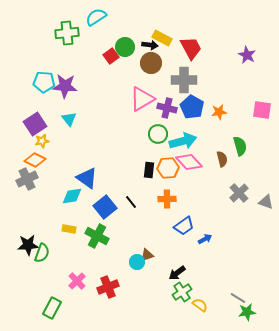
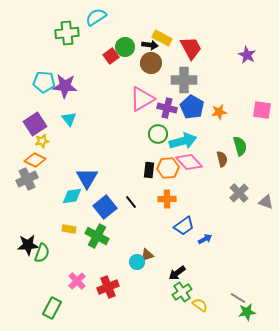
blue triangle at (87, 178): rotated 25 degrees clockwise
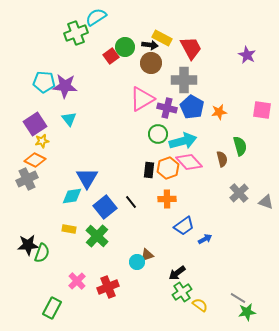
green cross at (67, 33): moved 9 px right; rotated 15 degrees counterclockwise
orange hexagon at (168, 168): rotated 15 degrees counterclockwise
green cross at (97, 236): rotated 15 degrees clockwise
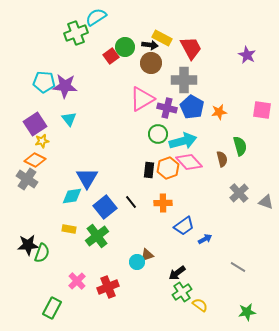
gray cross at (27, 179): rotated 30 degrees counterclockwise
orange cross at (167, 199): moved 4 px left, 4 px down
green cross at (97, 236): rotated 10 degrees clockwise
gray line at (238, 298): moved 31 px up
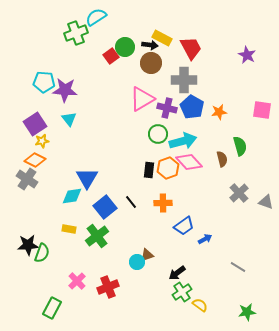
purple star at (65, 86): moved 4 px down
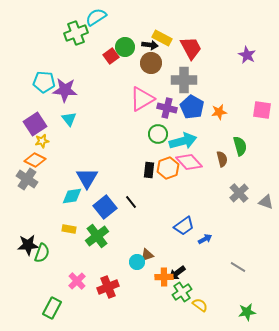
orange cross at (163, 203): moved 1 px right, 74 px down
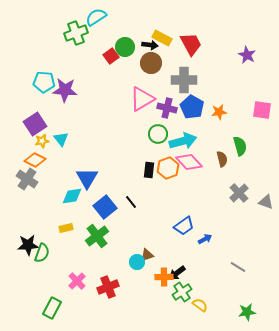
red trapezoid at (191, 48): moved 4 px up
cyan triangle at (69, 119): moved 8 px left, 20 px down
yellow rectangle at (69, 229): moved 3 px left, 1 px up; rotated 24 degrees counterclockwise
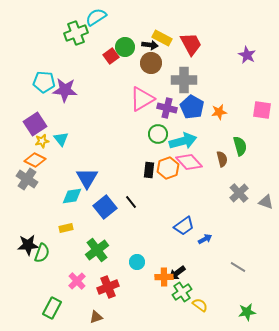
green cross at (97, 236): moved 14 px down
brown triangle at (147, 255): moved 51 px left, 62 px down
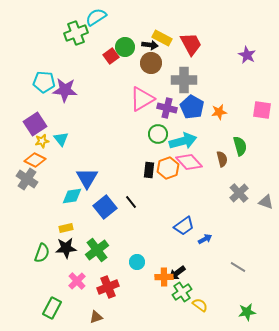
black star at (28, 245): moved 38 px right, 3 px down
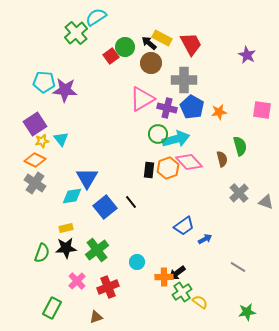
green cross at (76, 33): rotated 20 degrees counterclockwise
black arrow at (150, 45): moved 1 px left, 2 px up; rotated 147 degrees counterclockwise
cyan arrow at (183, 141): moved 7 px left, 2 px up
gray cross at (27, 179): moved 8 px right, 4 px down
yellow semicircle at (200, 305): moved 3 px up
